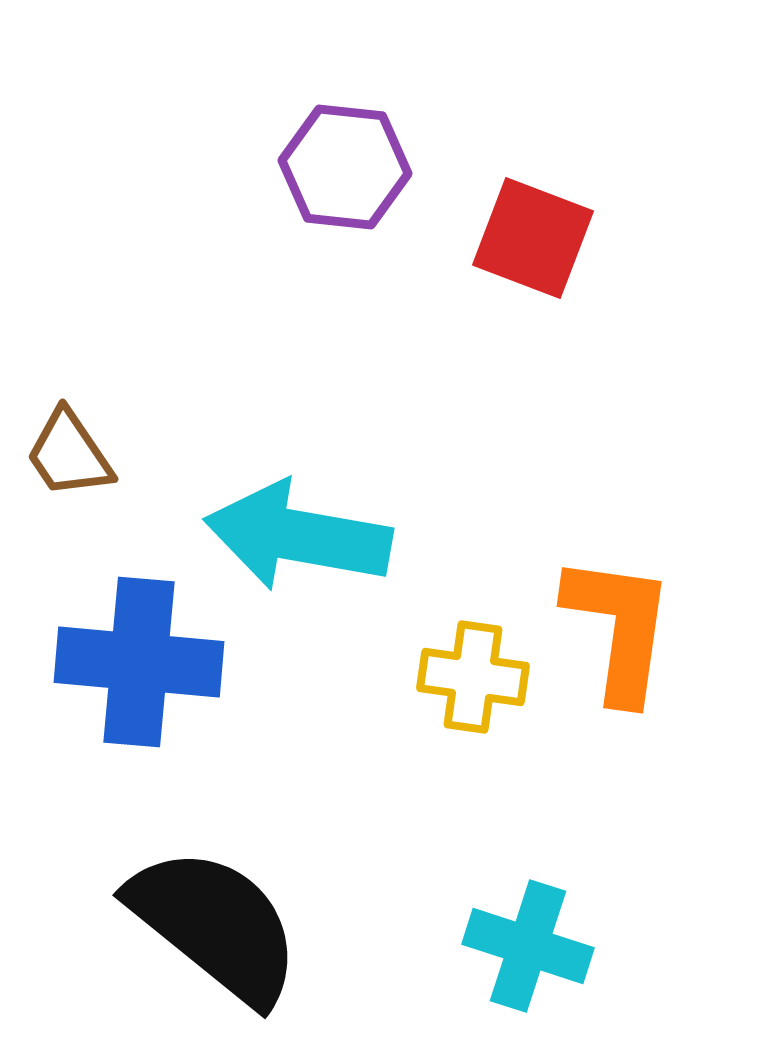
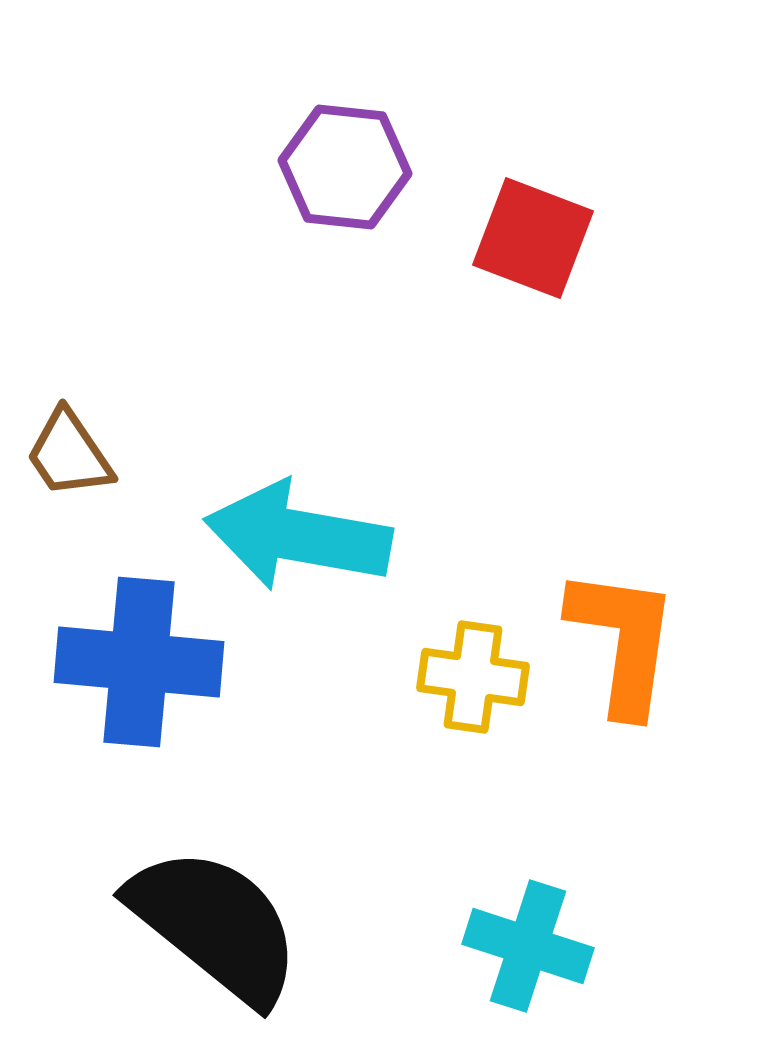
orange L-shape: moved 4 px right, 13 px down
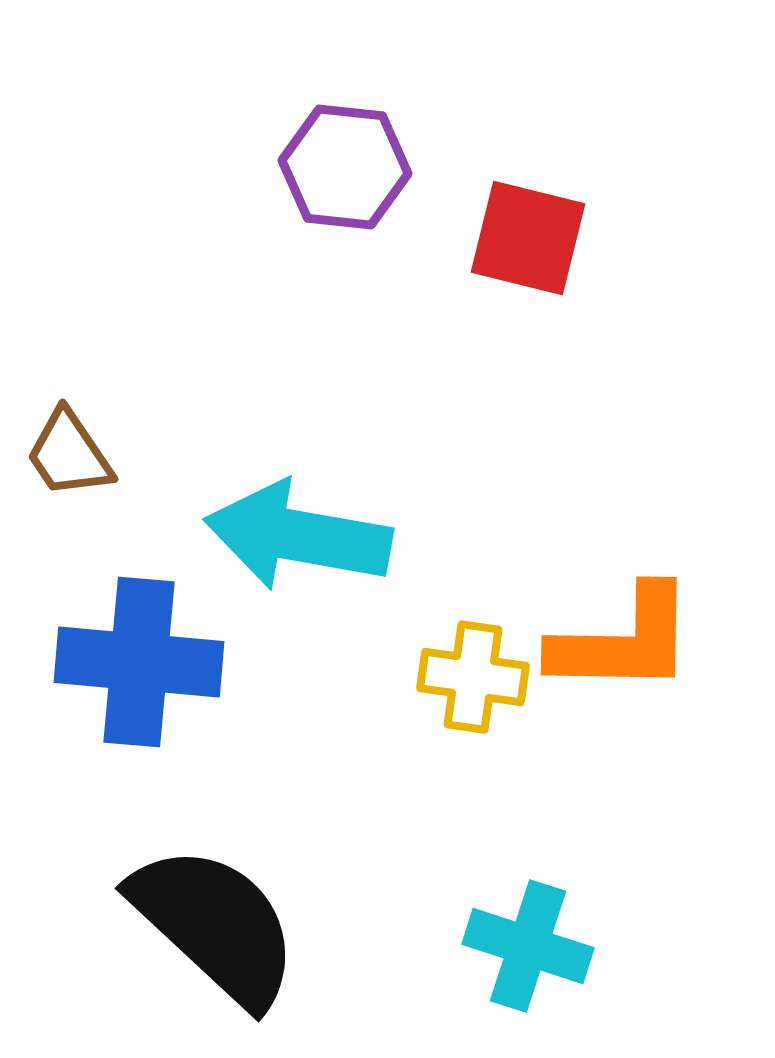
red square: moved 5 px left; rotated 7 degrees counterclockwise
orange L-shape: rotated 83 degrees clockwise
black semicircle: rotated 4 degrees clockwise
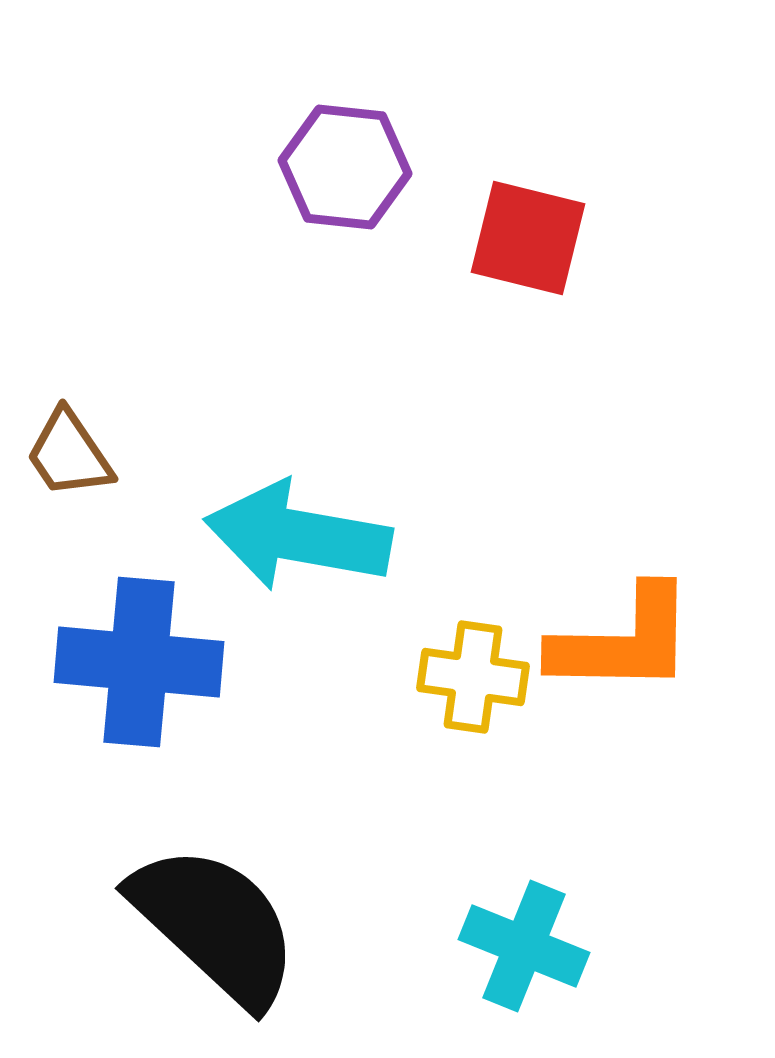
cyan cross: moved 4 px left; rotated 4 degrees clockwise
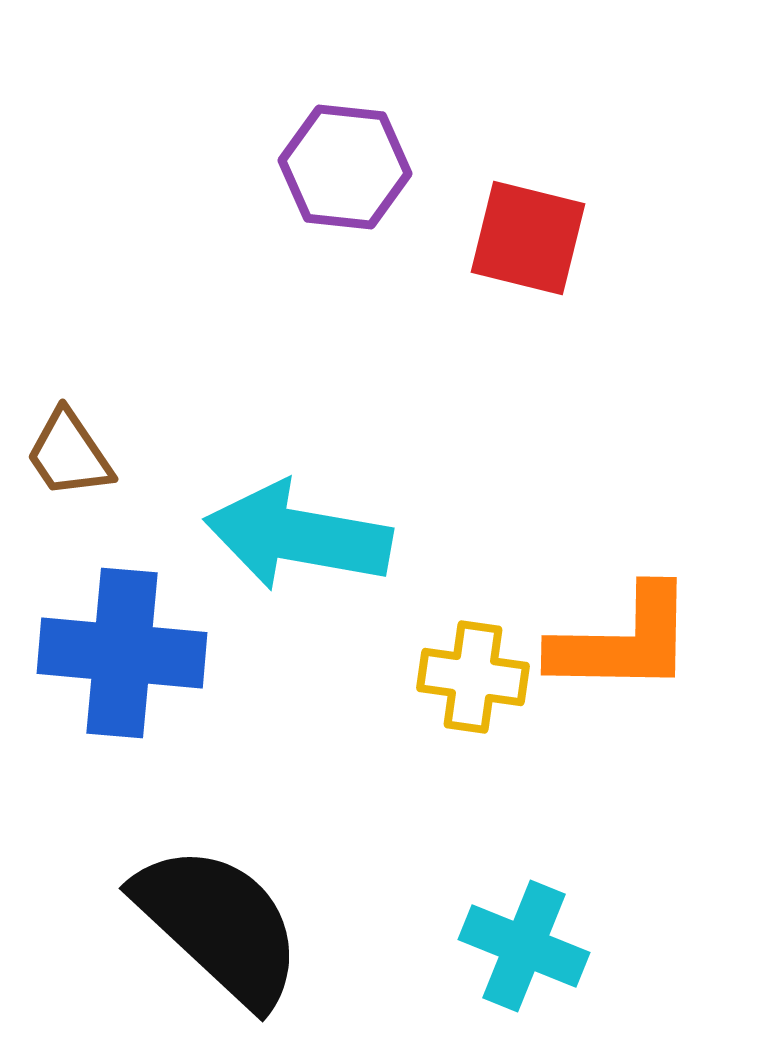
blue cross: moved 17 px left, 9 px up
black semicircle: moved 4 px right
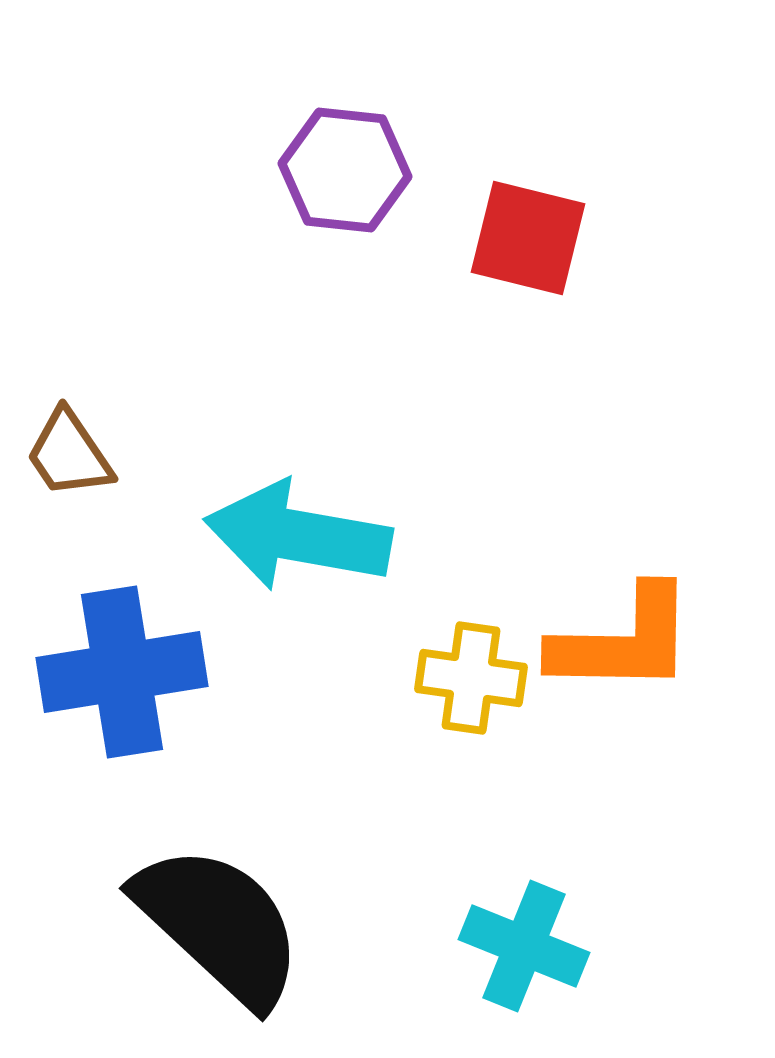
purple hexagon: moved 3 px down
blue cross: moved 19 px down; rotated 14 degrees counterclockwise
yellow cross: moved 2 px left, 1 px down
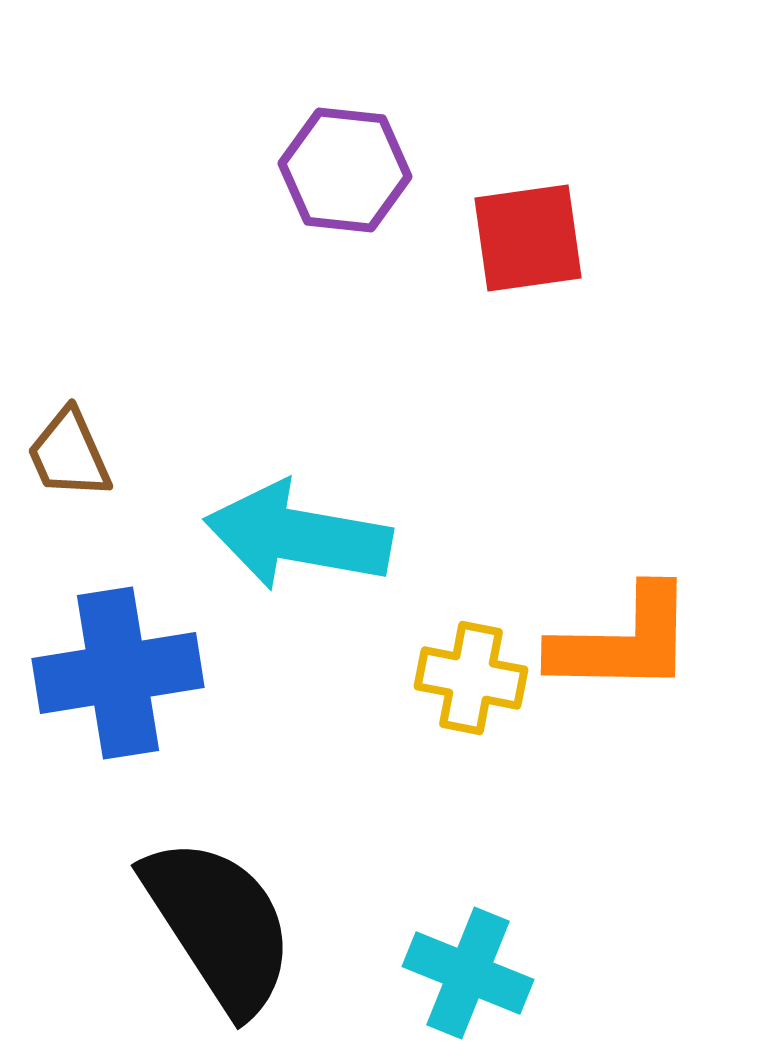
red square: rotated 22 degrees counterclockwise
brown trapezoid: rotated 10 degrees clockwise
blue cross: moved 4 px left, 1 px down
yellow cross: rotated 3 degrees clockwise
black semicircle: rotated 14 degrees clockwise
cyan cross: moved 56 px left, 27 px down
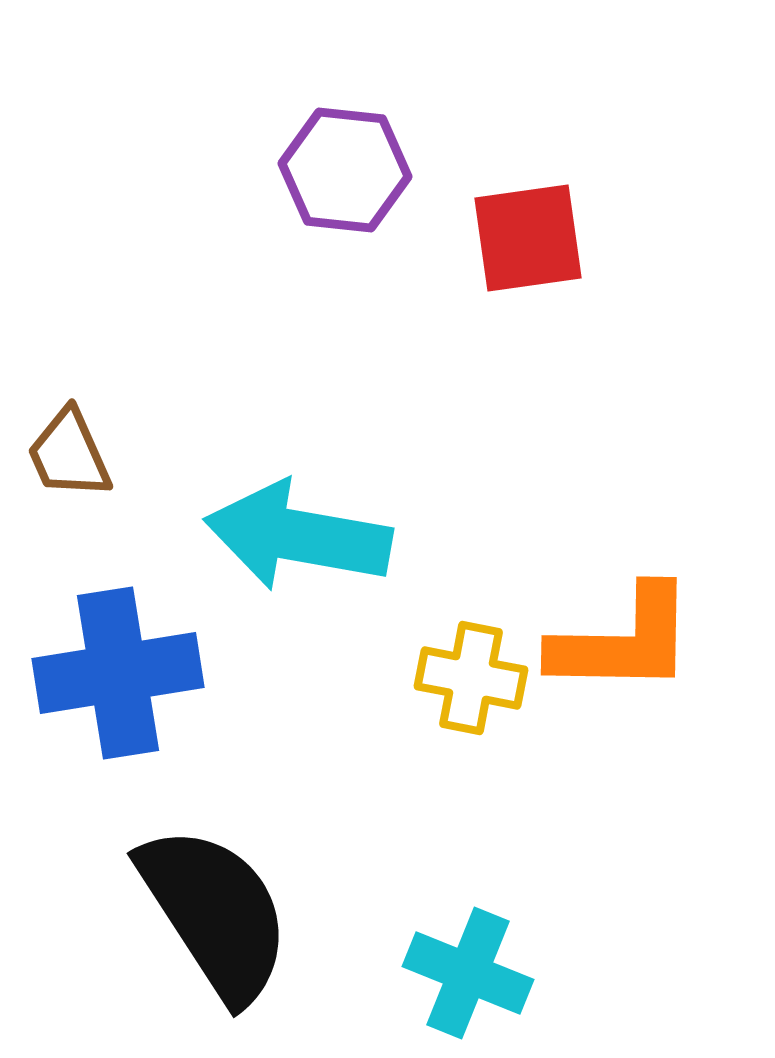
black semicircle: moved 4 px left, 12 px up
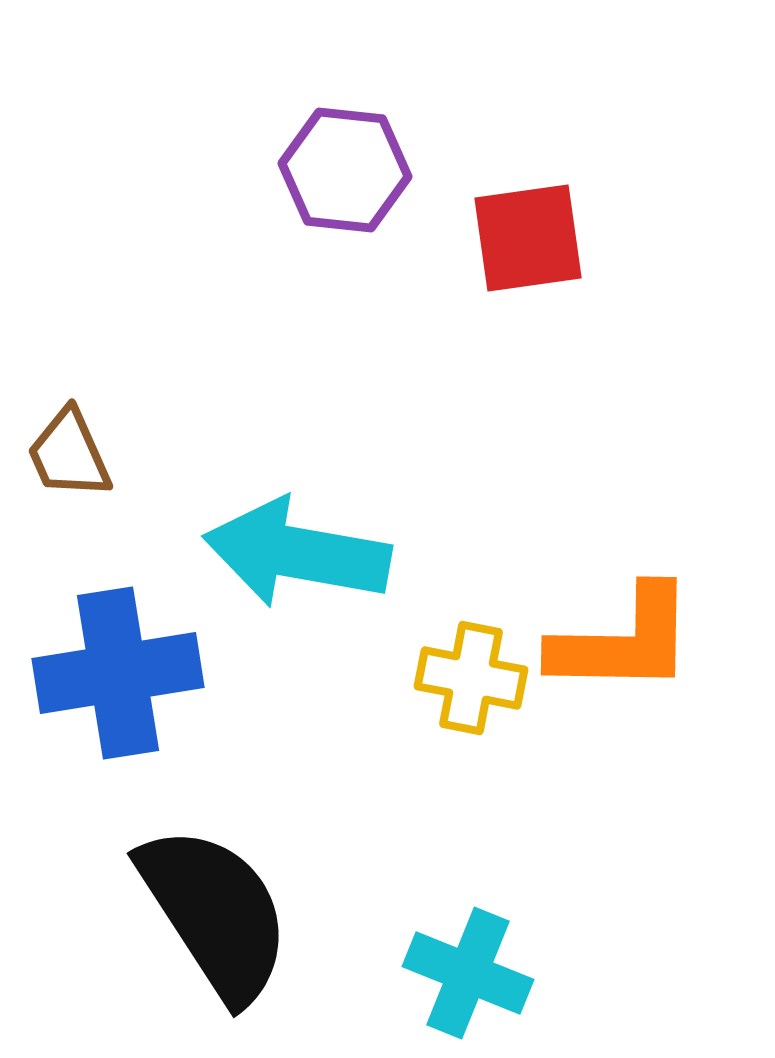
cyan arrow: moved 1 px left, 17 px down
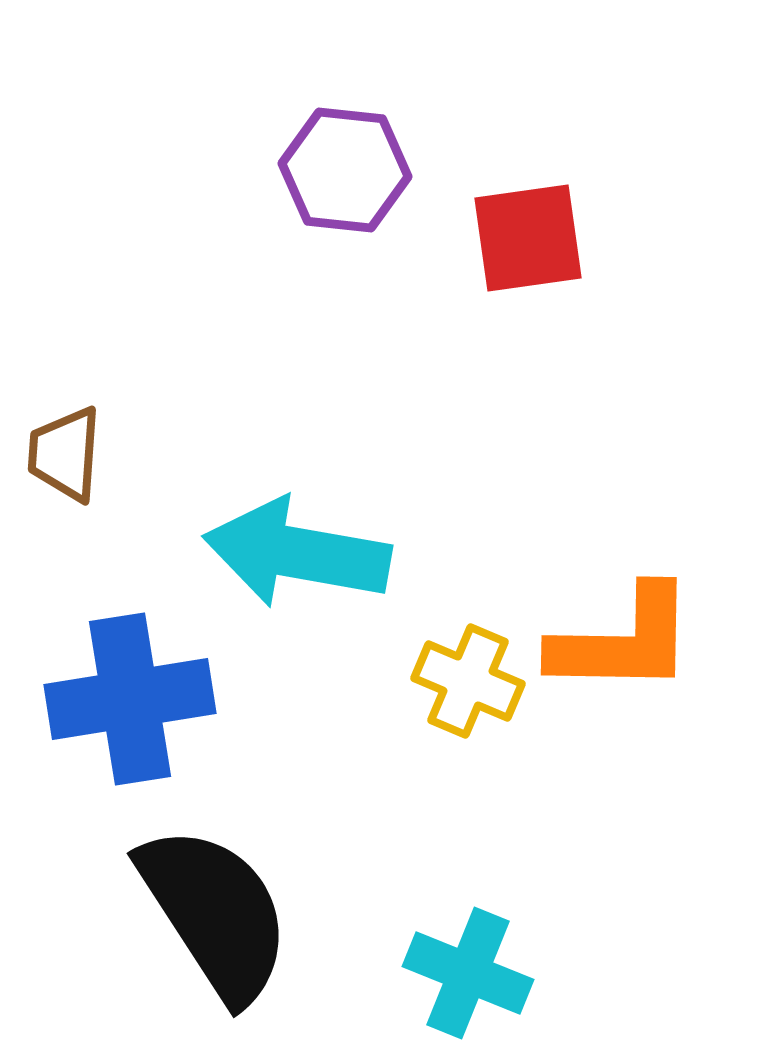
brown trapezoid: moved 4 px left; rotated 28 degrees clockwise
blue cross: moved 12 px right, 26 px down
yellow cross: moved 3 px left, 3 px down; rotated 12 degrees clockwise
